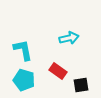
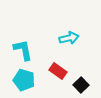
black square: rotated 35 degrees counterclockwise
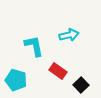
cyan arrow: moved 3 px up
cyan L-shape: moved 11 px right, 4 px up
cyan pentagon: moved 8 px left
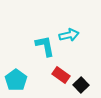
cyan L-shape: moved 11 px right
red rectangle: moved 3 px right, 4 px down
cyan pentagon: rotated 20 degrees clockwise
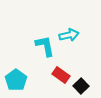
black square: moved 1 px down
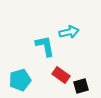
cyan arrow: moved 3 px up
cyan pentagon: moved 4 px right; rotated 20 degrees clockwise
black square: rotated 28 degrees clockwise
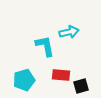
red rectangle: rotated 30 degrees counterclockwise
cyan pentagon: moved 4 px right
